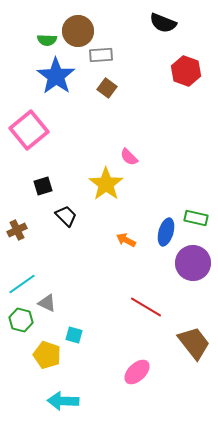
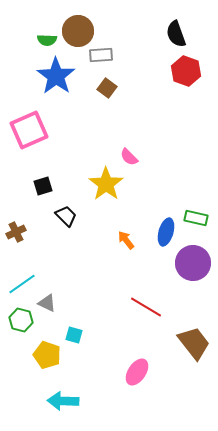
black semicircle: moved 13 px right, 11 px down; rotated 48 degrees clockwise
pink square: rotated 15 degrees clockwise
brown cross: moved 1 px left, 2 px down
orange arrow: rotated 24 degrees clockwise
pink ellipse: rotated 12 degrees counterclockwise
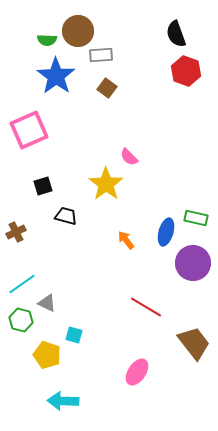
black trapezoid: rotated 30 degrees counterclockwise
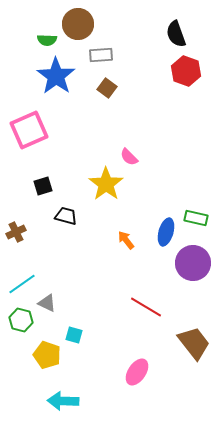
brown circle: moved 7 px up
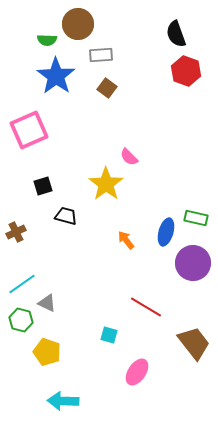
cyan square: moved 35 px right
yellow pentagon: moved 3 px up
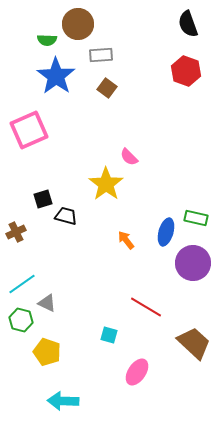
black semicircle: moved 12 px right, 10 px up
black square: moved 13 px down
brown trapezoid: rotated 9 degrees counterclockwise
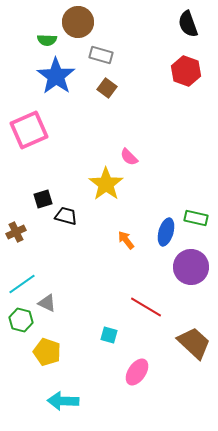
brown circle: moved 2 px up
gray rectangle: rotated 20 degrees clockwise
purple circle: moved 2 px left, 4 px down
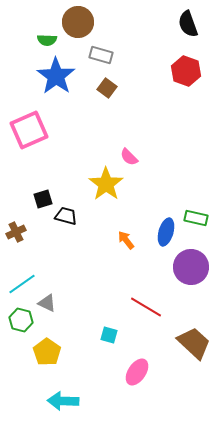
yellow pentagon: rotated 16 degrees clockwise
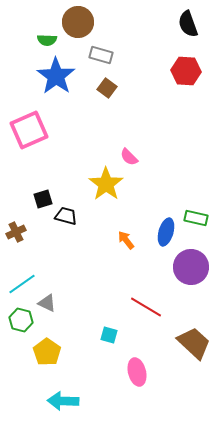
red hexagon: rotated 16 degrees counterclockwise
pink ellipse: rotated 48 degrees counterclockwise
